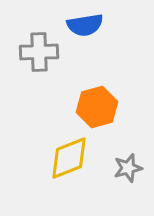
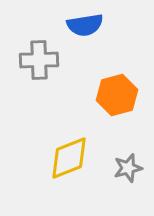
gray cross: moved 8 px down
orange hexagon: moved 20 px right, 12 px up
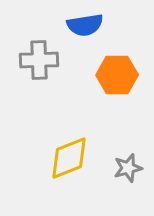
orange hexagon: moved 20 px up; rotated 15 degrees clockwise
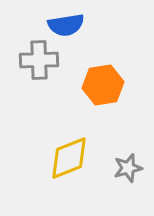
blue semicircle: moved 19 px left
orange hexagon: moved 14 px left, 10 px down; rotated 9 degrees counterclockwise
